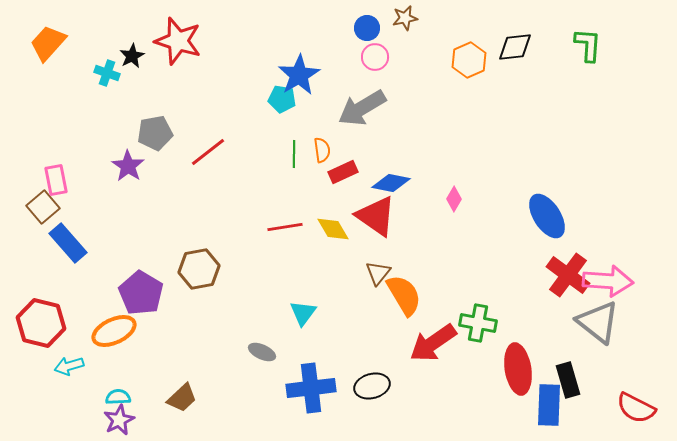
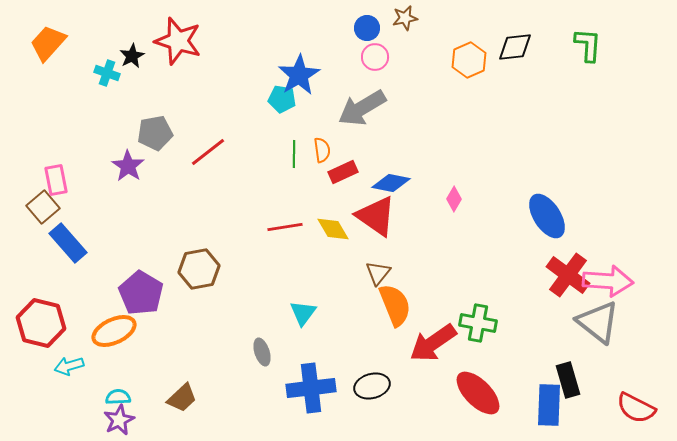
orange semicircle at (404, 295): moved 9 px left, 10 px down; rotated 9 degrees clockwise
gray ellipse at (262, 352): rotated 48 degrees clockwise
red ellipse at (518, 369): moved 40 px left, 24 px down; rotated 36 degrees counterclockwise
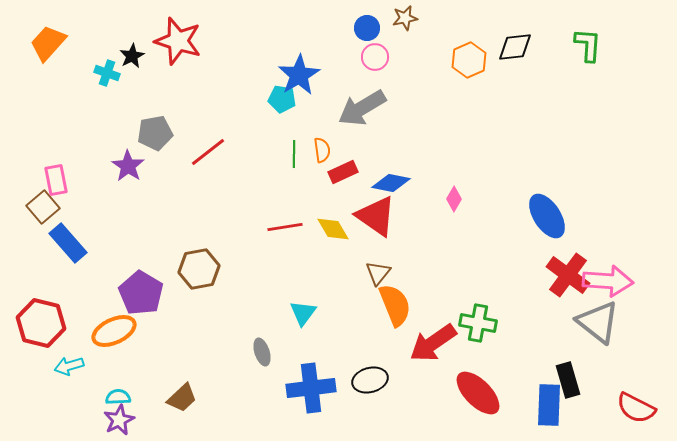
black ellipse at (372, 386): moved 2 px left, 6 px up
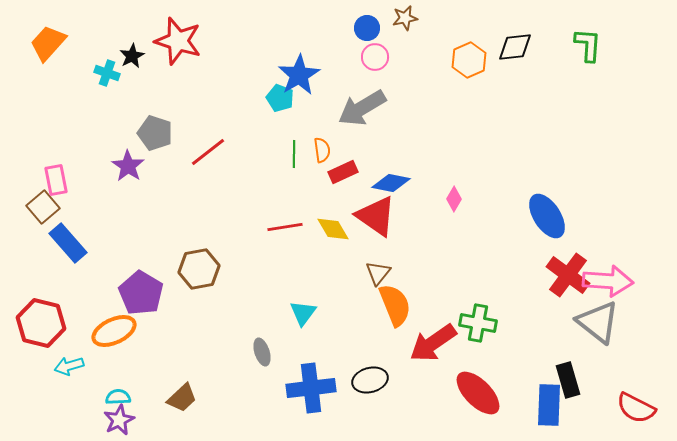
cyan pentagon at (282, 99): moved 2 px left, 1 px up; rotated 12 degrees clockwise
gray pentagon at (155, 133): rotated 28 degrees clockwise
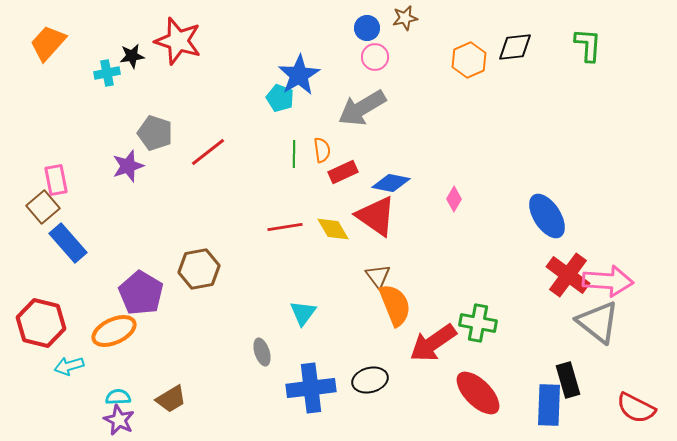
black star at (132, 56): rotated 20 degrees clockwise
cyan cross at (107, 73): rotated 30 degrees counterclockwise
purple star at (128, 166): rotated 20 degrees clockwise
brown triangle at (378, 273): moved 3 px down; rotated 16 degrees counterclockwise
brown trapezoid at (182, 398): moved 11 px left, 1 px down; rotated 12 degrees clockwise
purple star at (119, 420): rotated 20 degrees counterclockwise
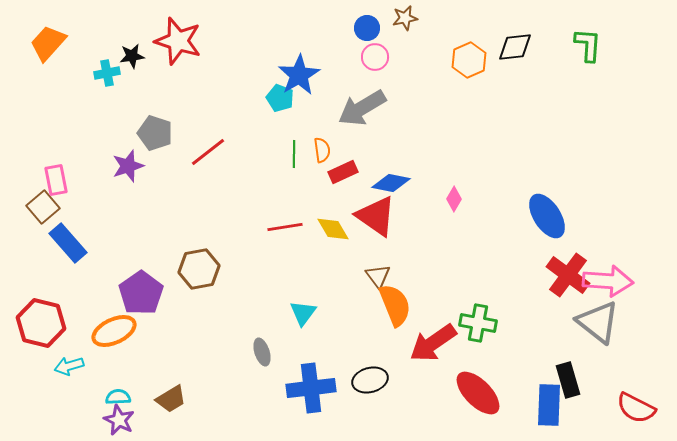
purple pentagon at (141, 293): rotated 6 degrees clockwise
